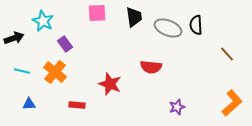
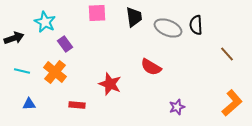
cyan star: moved 2 px right, 1 px down
red semicircle: rotated 25 degrees clockwise
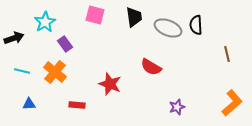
pink square: moved 2 px left, 2 px down; rotated 18 degrees clockwise
cyan star: rotated 15 degrees clockwise
brown line: rotated 28 degrees clockwise
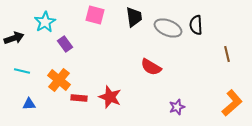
orange cross: moved 4 px right, 8 px down
red star: moved 13 px down
red rectangle: moved 2 px right, 7 px up
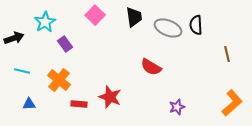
pink square: rotated 30 degrees clockwise
red rectangle: moved 6 px down
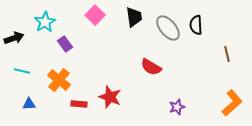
gray ellipse: rotated 28 degrees clockwise
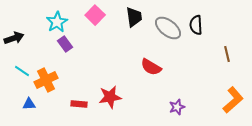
cyan star: moved 12 px right
gray ellipse: rotated 12 degrees counterclockwise
cyan line: rotated 21 degrees clockwise
orange cross: moved 13 px left; rotated 25 degrees clockwise
red star: rotated 30 degrees counterclockwise
orange L-shape: moved 1 px right, 3 px up
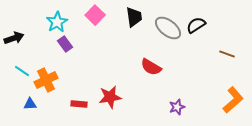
black semicircle: rotated 60 degrees clockwise
brown line: rotated 56 degrees counterclockwise
blue triangle: moved 1 px right
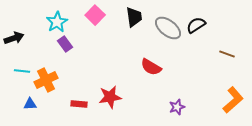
cyan line: rotated 28 degrees counterclockwise
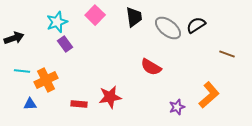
cyan star: rotated 10 degrees clockwise
orange L-shape: moved 24 px left, 5 px up
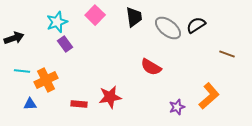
orange L-shape: moved 1 px down
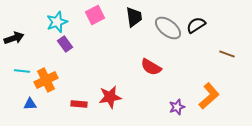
pink square: rotated 18 degrees clockwise
